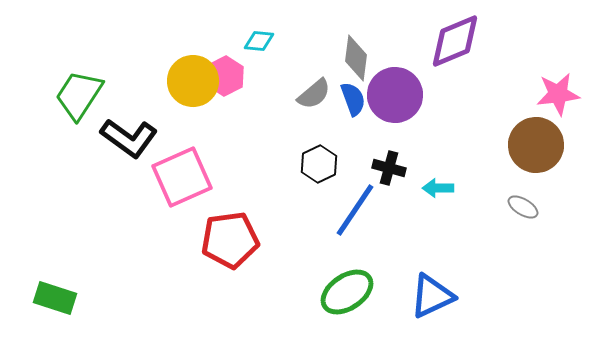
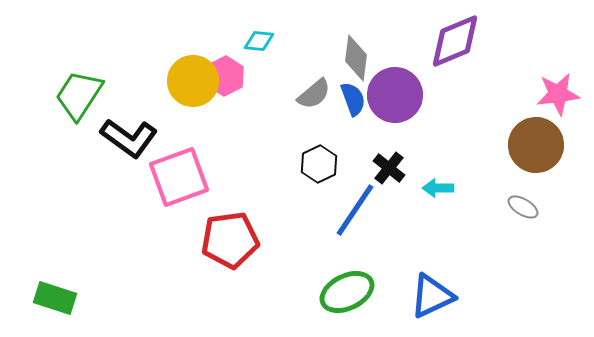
black cross: rotated 24 degrees clockwise
pink square: moved 3 px left; rotated 4 degrees clockwise
green ellipse: rotated 8 degrees clockwise
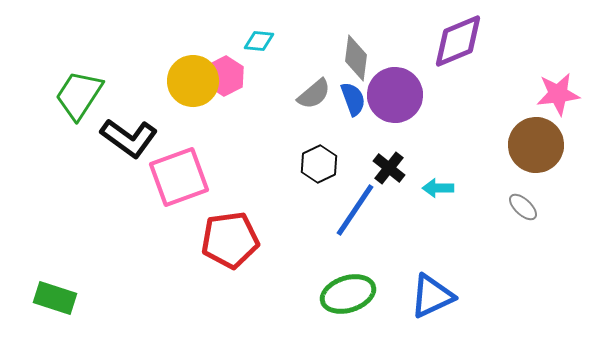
purple diamond: moved 3 px right
gray ellipse: rotated 12 degrees clockwise
green ellipse: moved 1 px right, 2 px down; rotated 8 degrees clockwise
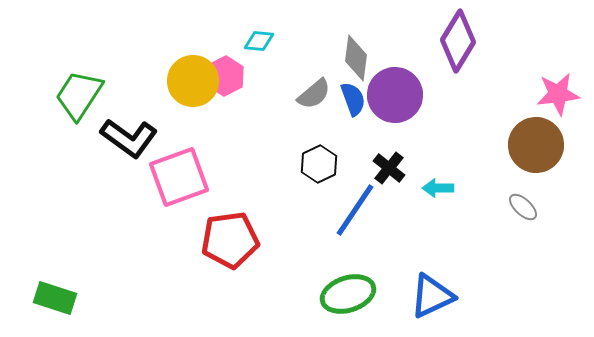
purple diamond: rotated 36 degrees counterclockwise
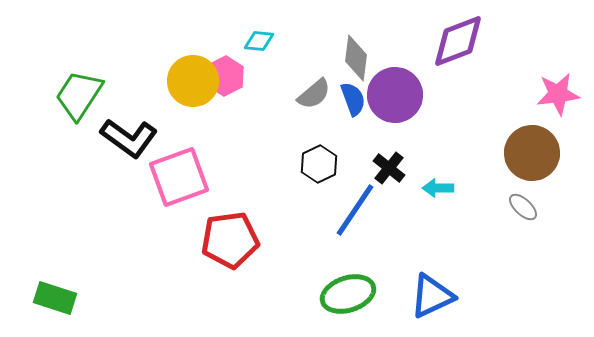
purple diamond: rotated 38 degrees clockwise
brown circle: moved 4 px left, 8 px down
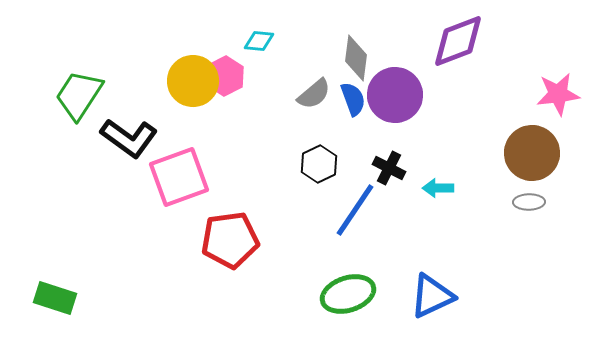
black cross: rotated 12 degrees counterclockwise
gray ellipse: moved 6 px right, 5 px up; rotated 44 degrees counterclockwise
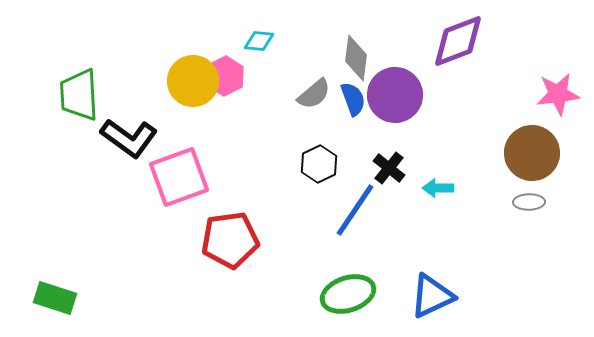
green trapezoid: rotated 36 degrees counterclockwise
black cross: rotated 12 degrees clockwise
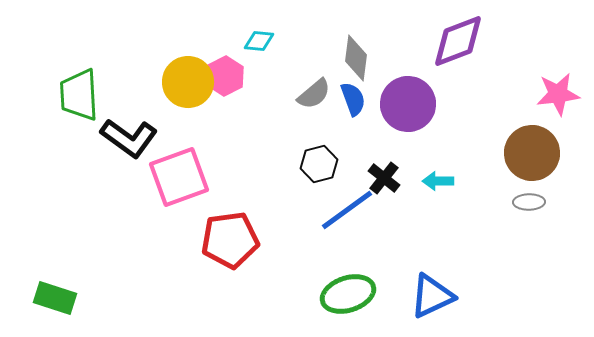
yellow circle: moved 5 px left, 1 px down
purple circle: moved 13 px right, 9 px down
black hexagon: rotated 12 degrees clockwise
black cross: moved 5 px left, 10 px down
cyan arrow: moved 7 px up
blue line: moved 8 px left; rotated 20 degrees clockwise
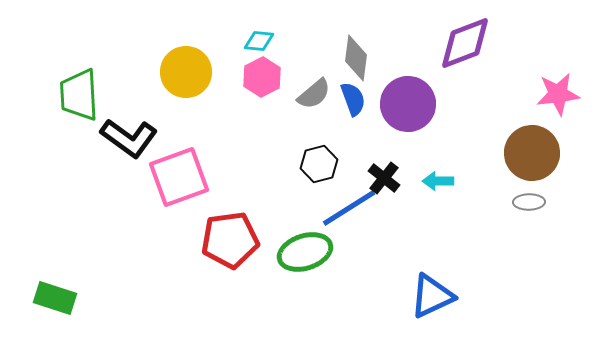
purple diamond: moved 7 px right, 2 px down
pink hexagon: moved 37 px right, 1 px down
yellow circle: moved 2 px left, 10 px up
blue line: moved 2 px right, 2 px up; rotated 4 degrees clockwise
green ellipse: moved 43 px left, 42 px up
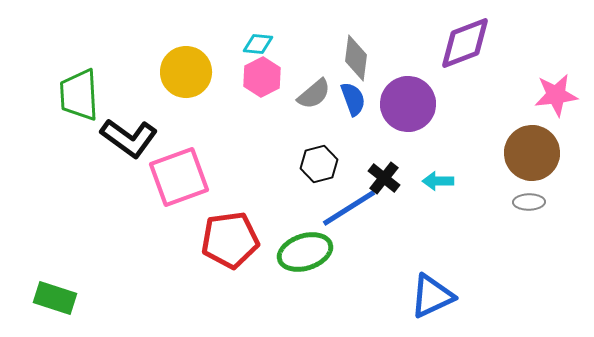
cyan diamond: moved 1 px left, 3 px down
pink star: moved 2 px left, 1 px down
